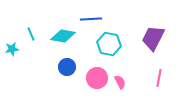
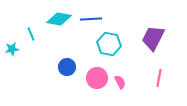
cyan diamond: moved 4 px left, 17 px up
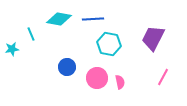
blue line: moved 2 px right
pink line: moved 4 px right, 1 px up; rotated 18 degrees clockwise
pink semicircle: rotated 16 degrees clockwise
